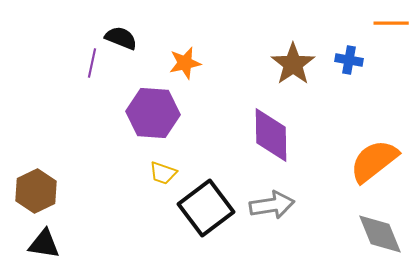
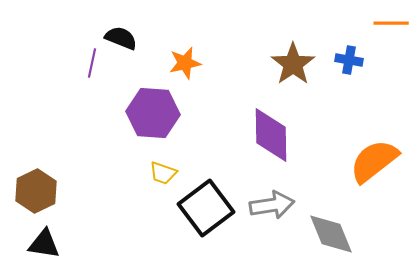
gray diamond: moved 49 px left
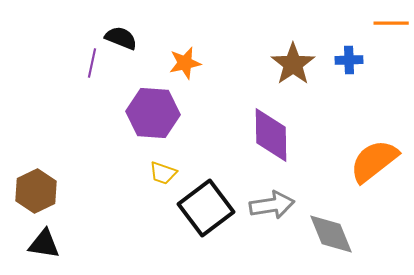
blue cross: rotated 12 degrees counterclockwise
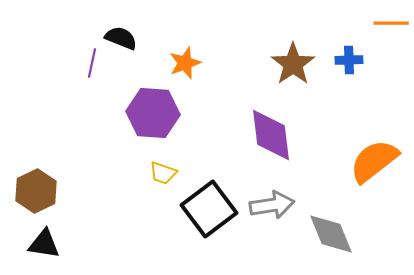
orange star: rotated 8 degrees counterclockwise
purple diamond: rotated 6 degrees counterclockwise
black square: moved 3 px right, 1 px down
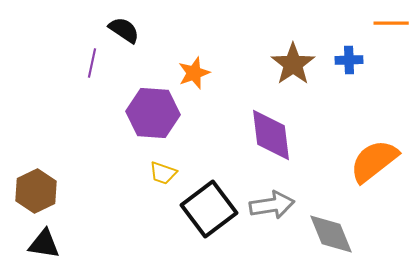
black semicircle: moved 3 px right, 8 px up; rotated 12 degrees clockwise
orange star: moved 9 px right, 10 px down
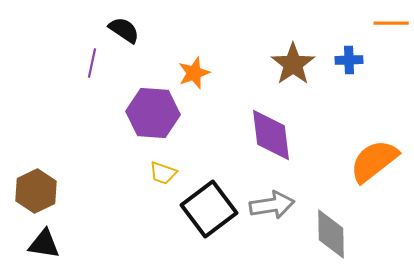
gray diamond: rotated 21 degrees clockwise
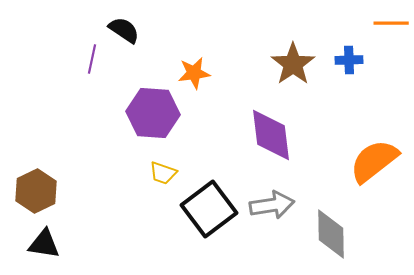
purple line: moved 4 px up
orange star: rotated 12 degrees clockwise
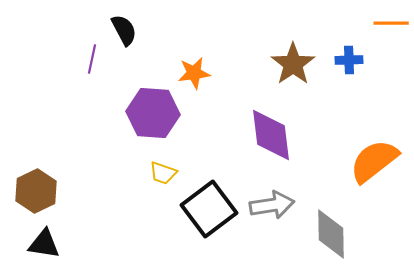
black semicircle: rotated 28 degrees clockwise
